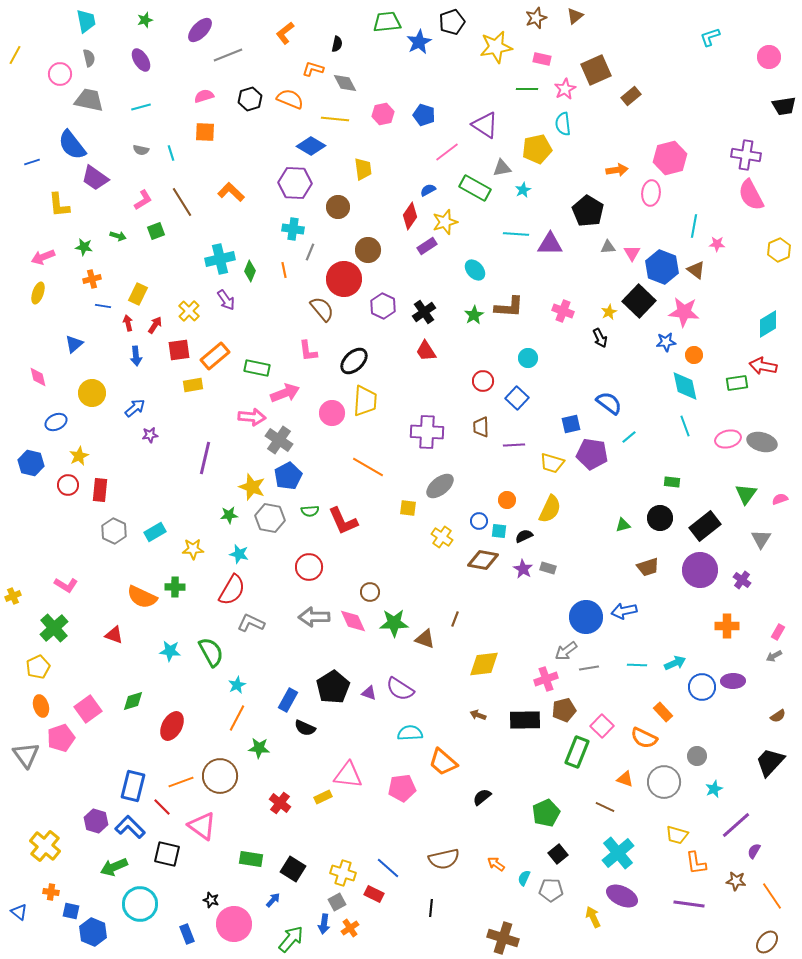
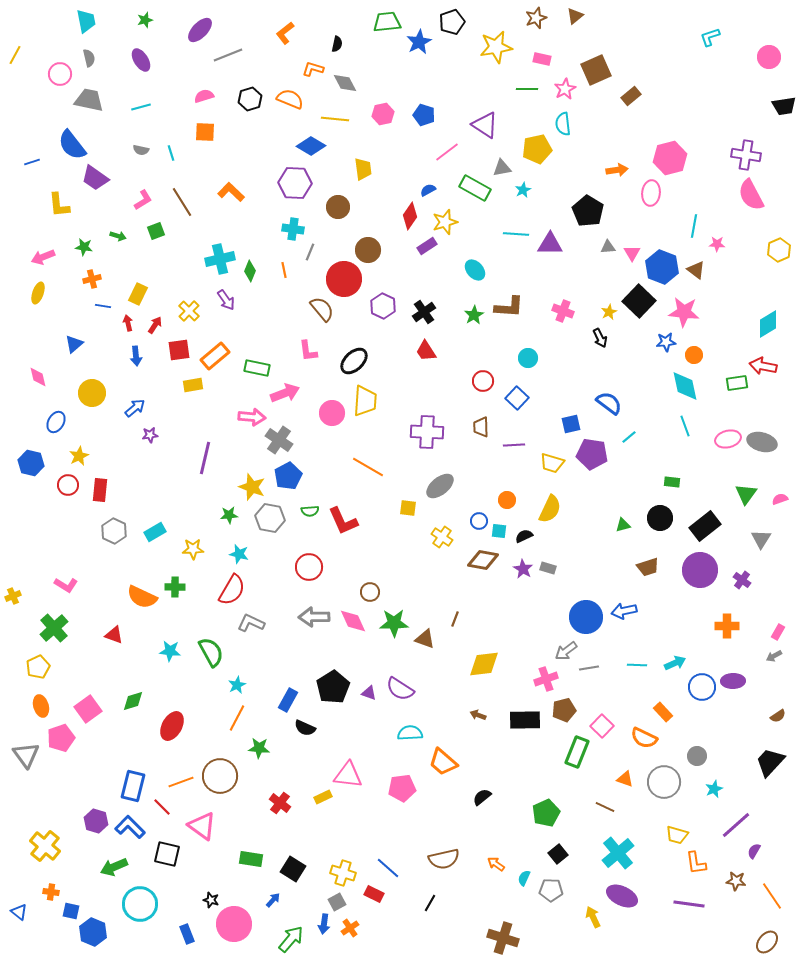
blue ellipse at (56, 422): rotated 35 degrees counterclockwise
black line at (431, 908): moved 1 px left, 5 px up; rotated 24 degrees clockwise
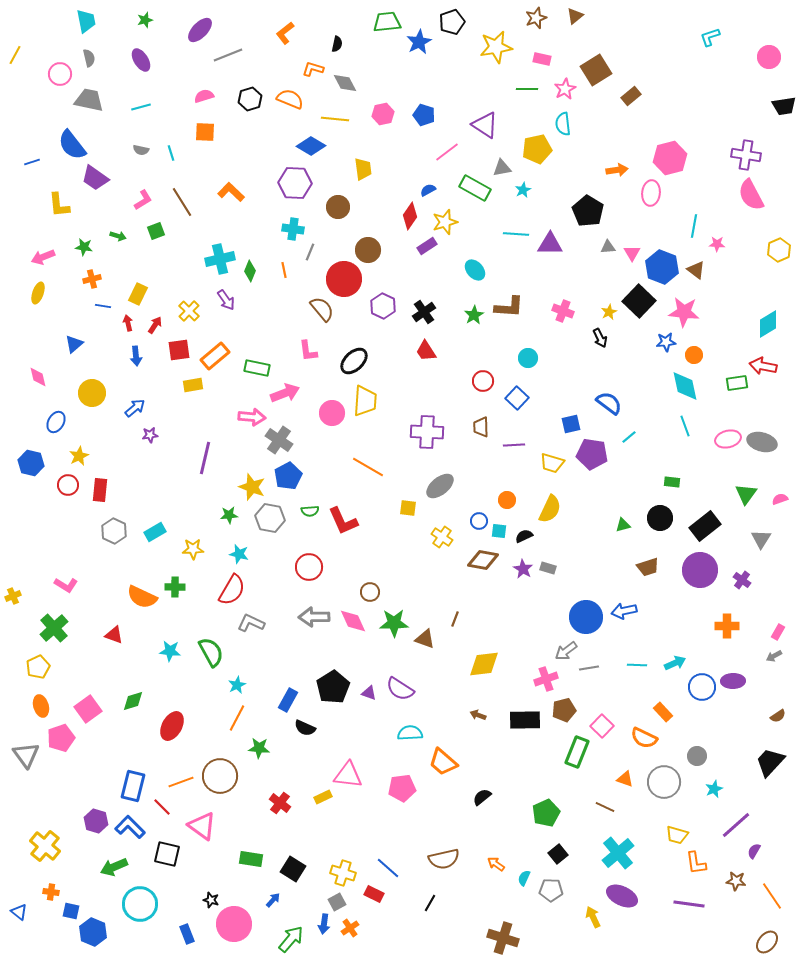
brown square at (596, 70): rotated 8 degrees counterclockwise
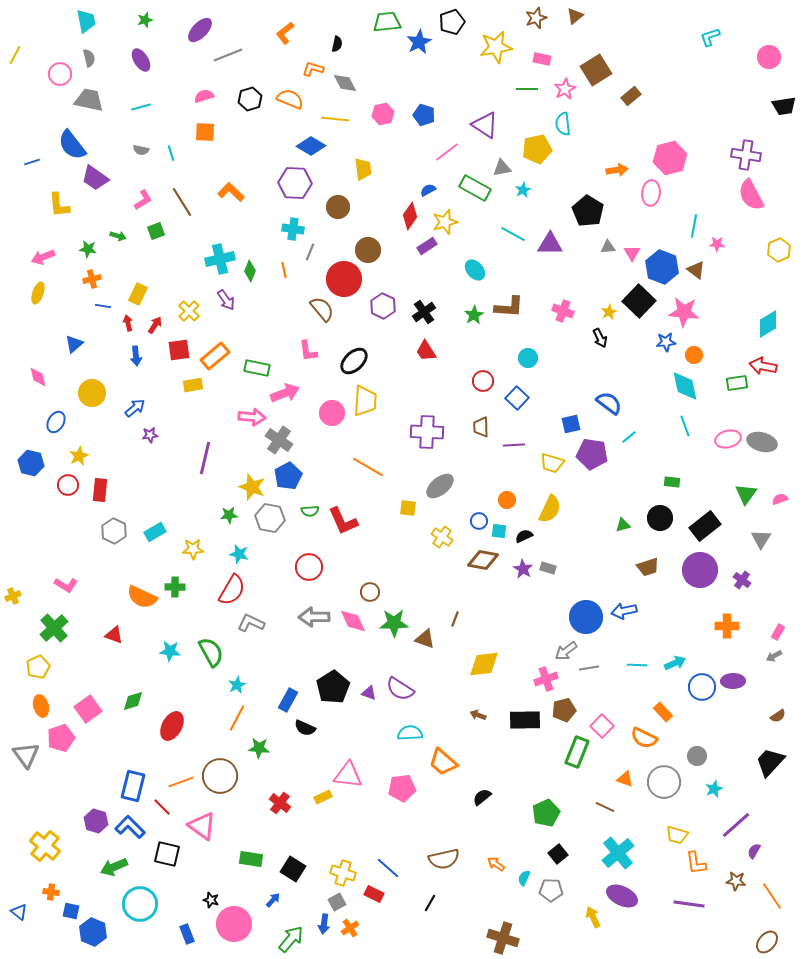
cyan line at (516, 234): moved 3 px left; rotated 25 degrees clockwise
green star at (84, 247): moved 4 px right, 2 px down
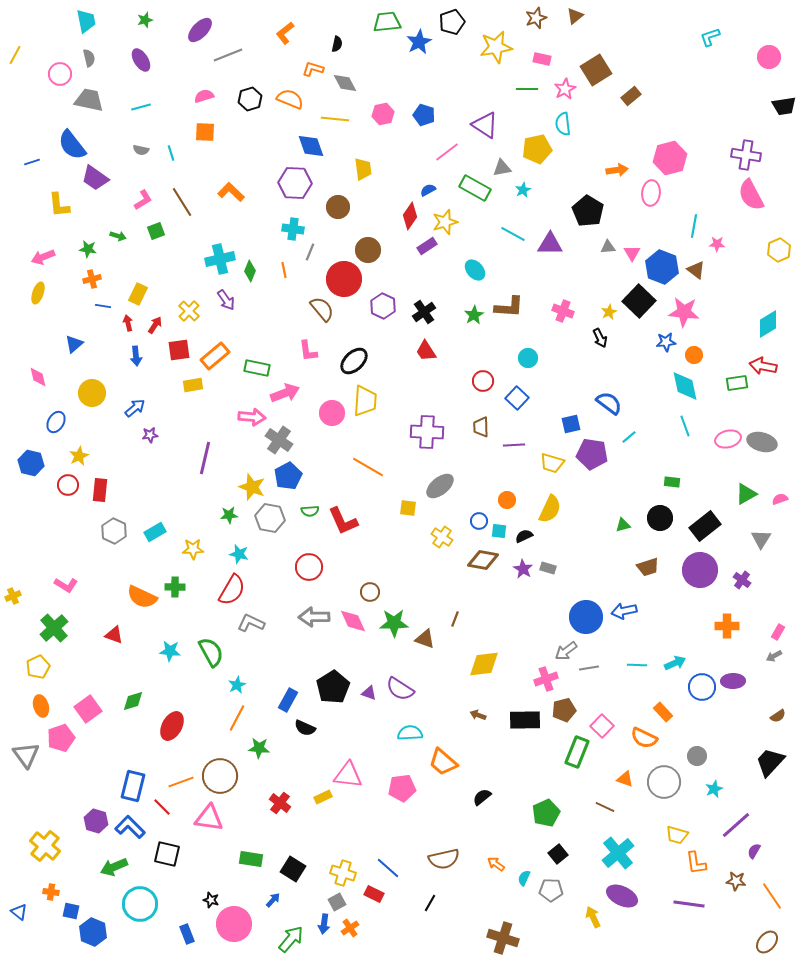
blue diamond at (311, 146): rotated 40 degrees clockwise
green triangle at (746, 494): rotated 25 degrees clockwise
pink triangle at (202, 826): moved 7 px right, 8 px up; rotated 28 degrees counterclockwise
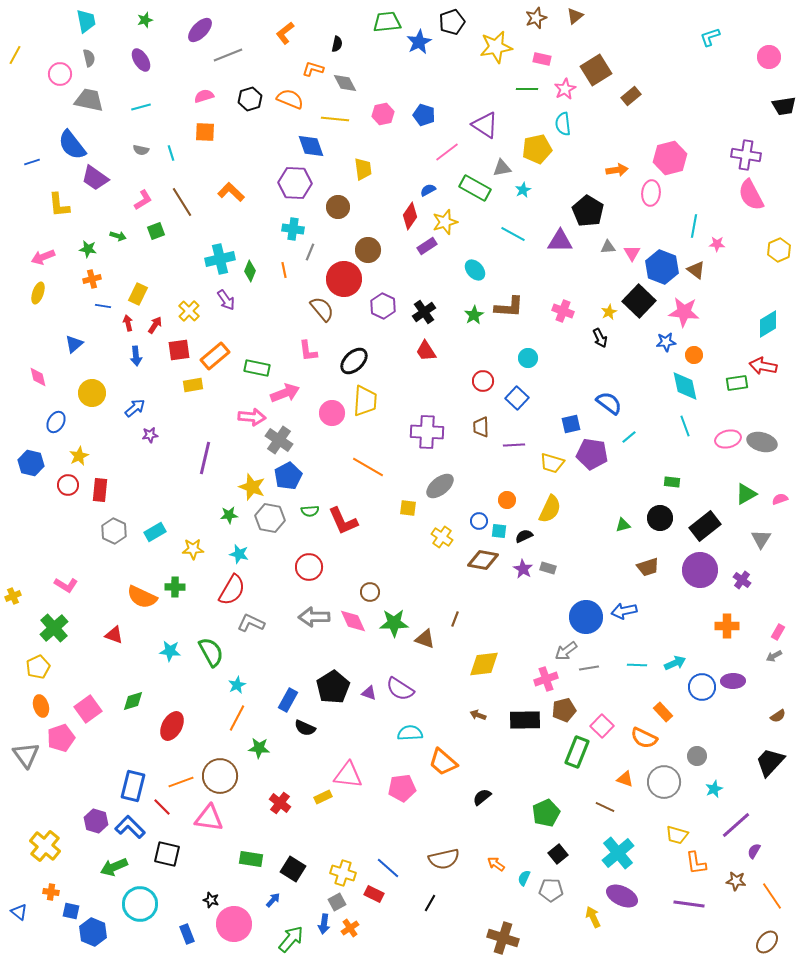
purple triangle at (550, 244): moved 10 px right, 3 px up
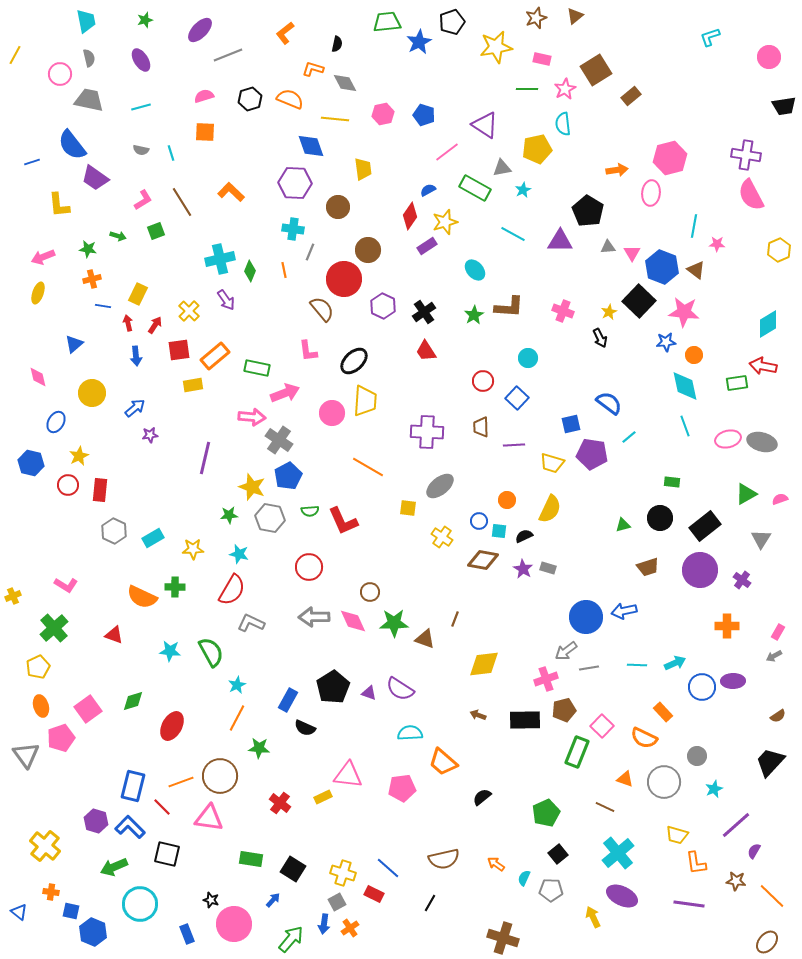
cyan rectangle at (155, 532): moved 2 px left, 6 px down
orange line at (772, 896): rotated 12 degrees counterclockwise
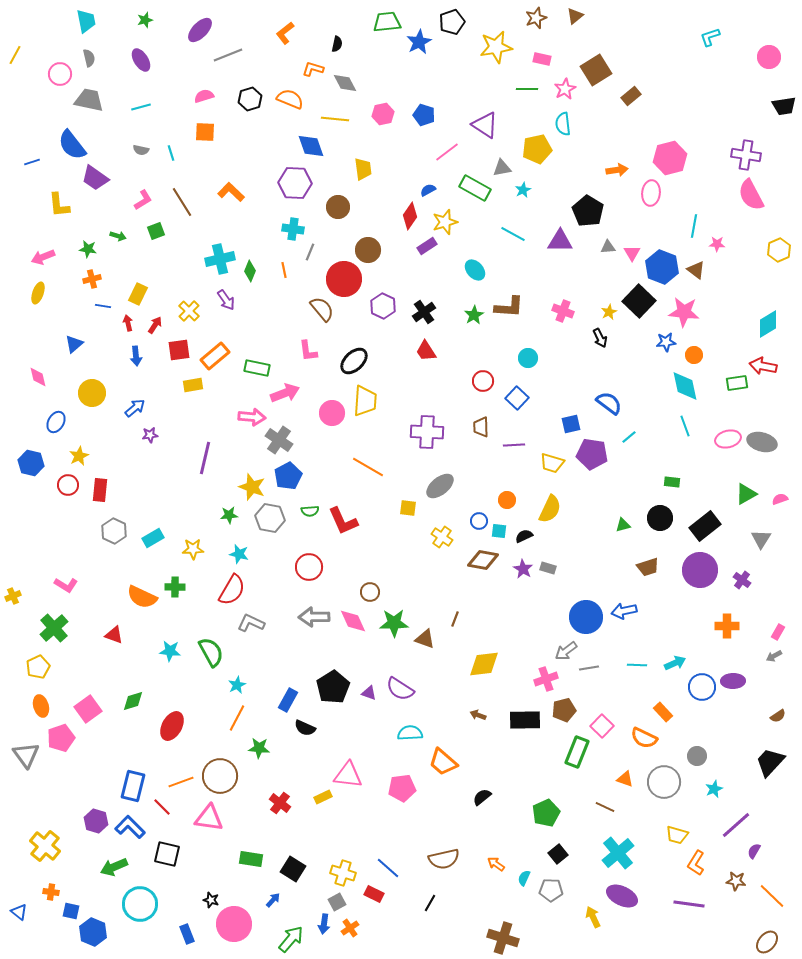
orange L-shape at (696, 863): rotated 40 degrees clockwise
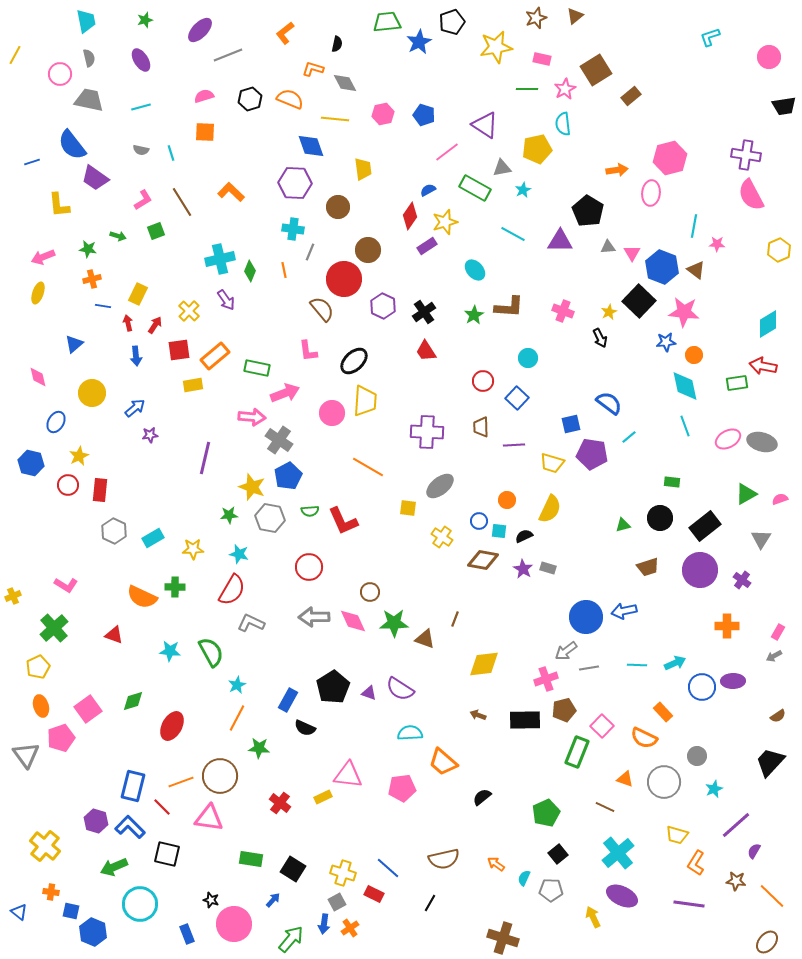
pink ellipse at (728, 439): rotated 15 degrees counterclockwise
